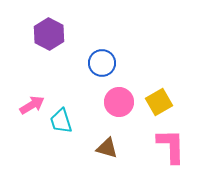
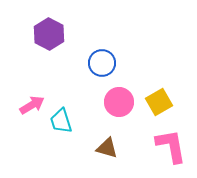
pink L-shape: rotated 9 degrees counterclockwise
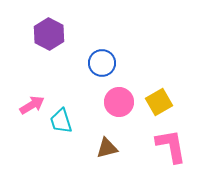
brown triangle: rotated 30 degrees counterclockwise
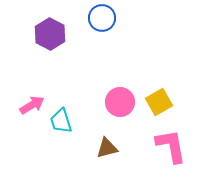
purple hexagon: moved 1 px right
blue circle: moved 45 px up
pink circle: moved 1 px right
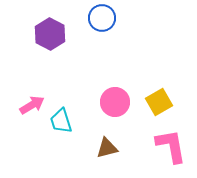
pink circle: moved 5 px left
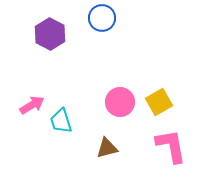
pink circle: moved 5 px right
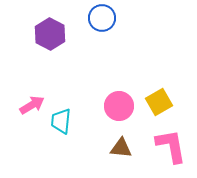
pink circle: moved 1 px left, 4 px down
cyan trapezoid: rotated 24 degrees clockwise
brown triangle: moved 14 px right; rotated 20 degrees clockwise
